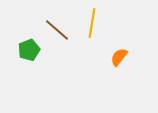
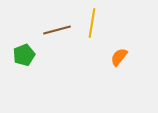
brown line: rotated 56 degrees counterclockwise
green pentagon: moved 5 px left, 5 px down
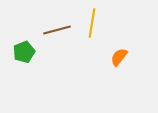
green pentagon: moved 3 px up
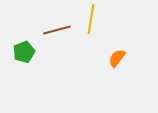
yellow line: moved 1 px left, 4 px up
orange semicircle: moved 2 px left, 1 px down
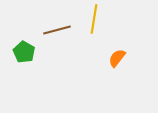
yellow line: moved 3 px right
green pentagon: rotated 20 degrees counterclockwise
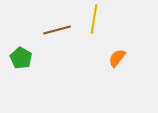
green pentagon: moved 3 px left, 6 px down
